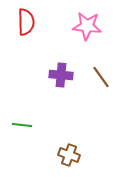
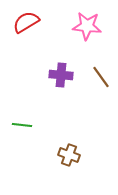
red semicircle: rotated 120 degrees counterclockwise
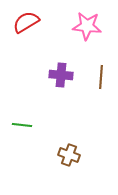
brown line: rotated 40 degrees clockwise
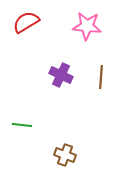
purple cross: rotated 20 degrees clockwise
brown cross: moved 4 px left
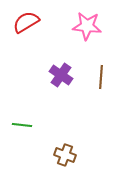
purple cross: rotated 10 degrees clockwise
